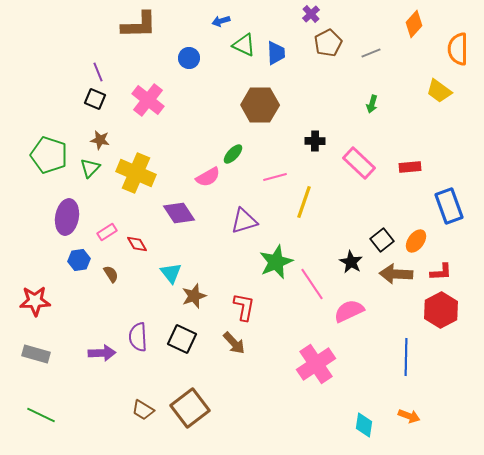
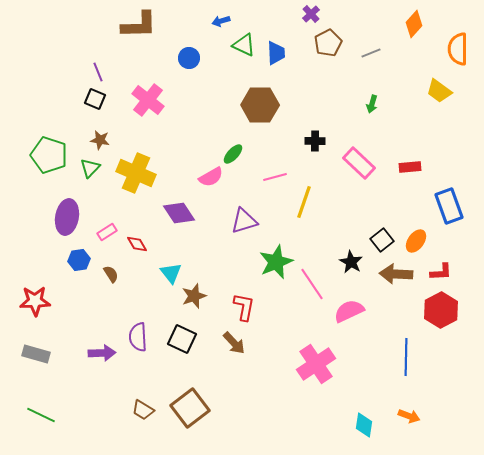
pink semicircle at (208, 177): moved 3 px right
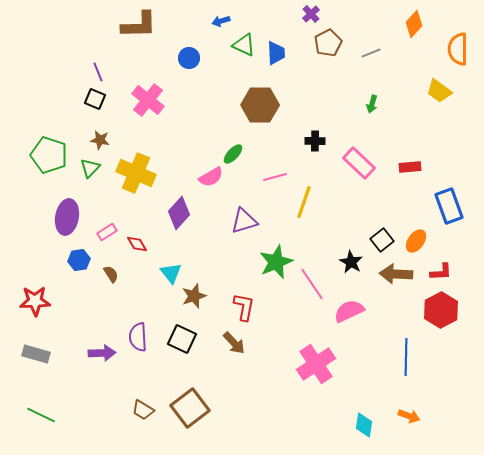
purple diamond at (179, 213): rotated 76 degrees clockwise
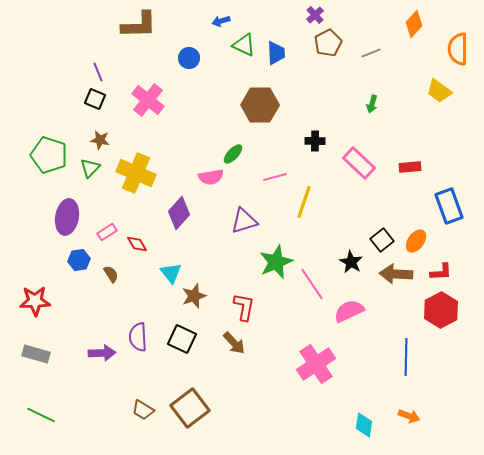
purple cross at (311, 14): moved 4 px right, 1 px down
pink semicircle at (211, 177): rotated 20 degrees clockwise
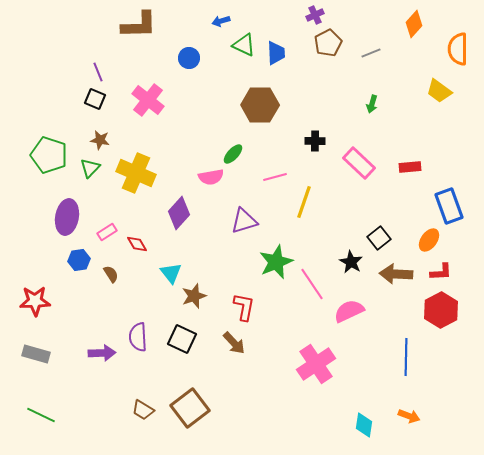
purple cross at (315, 15): rotated 18 degrees clockwise
black square at (382, 240): moved 3 px left, 2 px up
orange ellipse at (416, 241): moved 13 px right, 1 px up
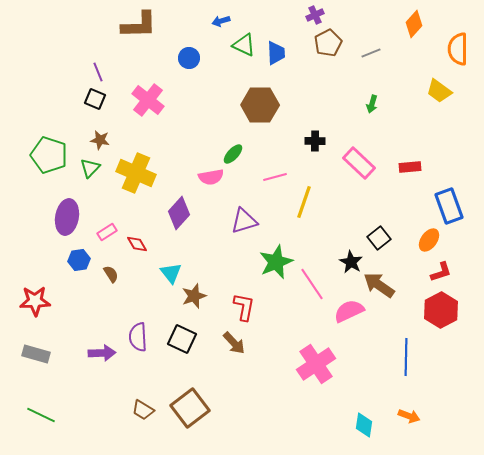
red L-shape at (441, 272): rotated 15 degrees counterclockwise
brown arrow at (396, 274): moved 17 px left, 11 px down; rotated 32 degrees clockwise
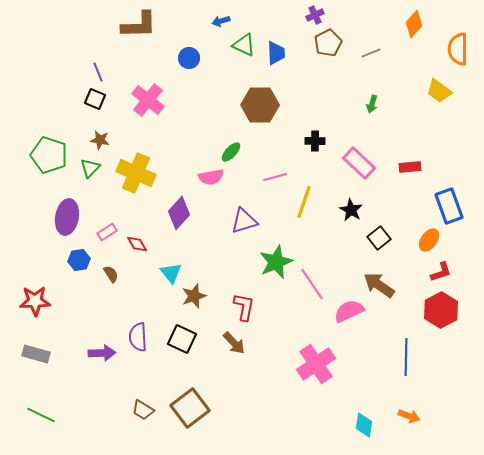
green ellipse at (233, 154): moved 2 px left, 2 px up
black star at (351, 262): moved 52 px up
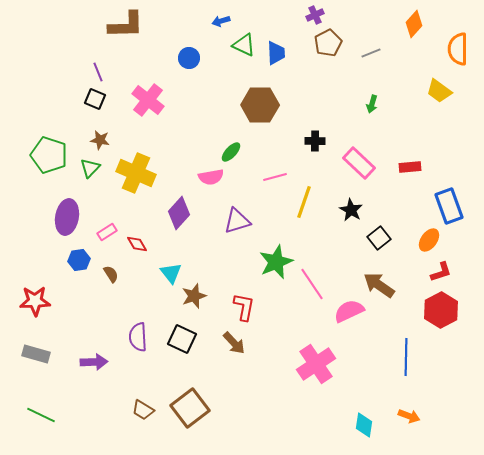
brown L-shape at (139, 25): moved 13 px left
purple triangle at (244, 221): moved 7 px left
purple arrow at (102, 353): moved 8 px left, 9 px down
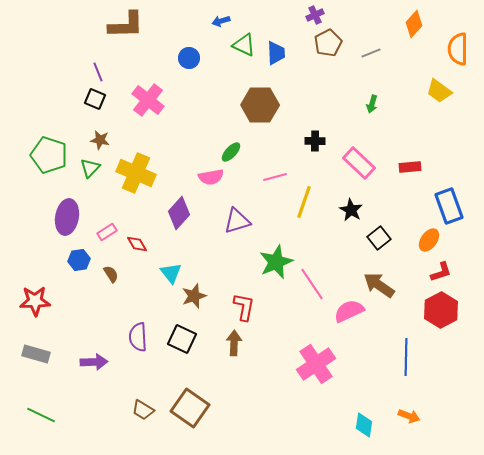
brown arrow at (234, 343): rotated 135 degrees counterclockwise
brown square at (190, 408): rotated 18 degrees counterclockwise
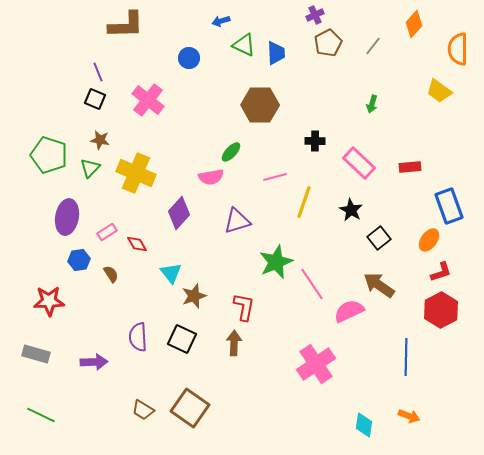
gray line at (371, 53): moved 2 px right, 7 px up; rotated 30 degrees counterclockwise
red star at (35, 301): moved 14 px right
